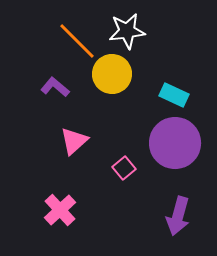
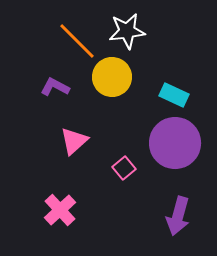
yellow circle: moved 3 px down
purple L-shape: rotated 12 degrees counterclockwise
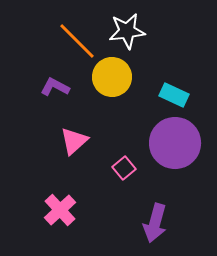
purple arrow: moved 23 px left, 7 px down
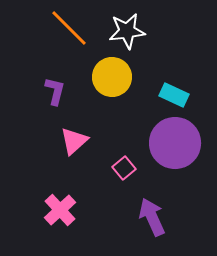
orange line: moved 8 px left, 13 px up
purple L-shape: moved 4 px down; rotated 76 degrees clockwise
purple arrow: moved 3 px left, 6 px up; rotated 141 degrees clockwise
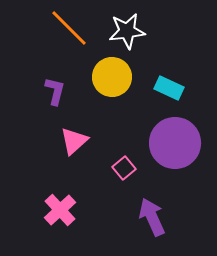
cyan rectangle: moved 5 px left, 7 px up
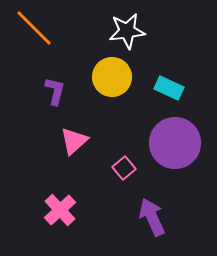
orange line: moved 35 px left
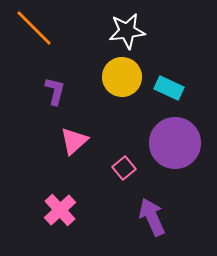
yellow circle: moved 10 px right
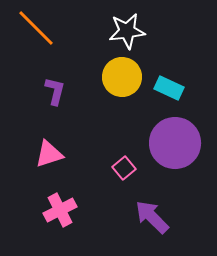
orange line: moved 2 px right
pink triangle: moved 25 px left, 13 px down; rotated 24 degrees clockwise
pink cross: rotated 16 degrees clockwise
purple arrow: rotated 21 degrees counterclockwise
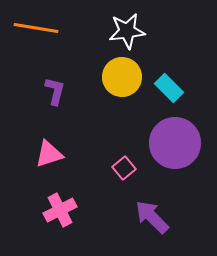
orange line: rotated 36 degrees counterclockwise
cyan rectangle: rotated 20 degrees clockwise
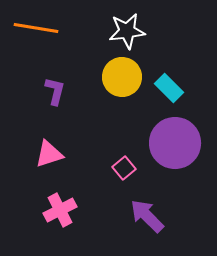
purple arrow: moved 5 px left, 1 px up
